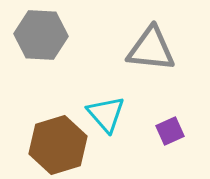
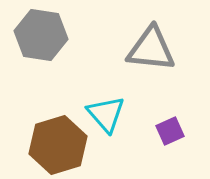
gray hexagon: rotated 6 degrees clockwise
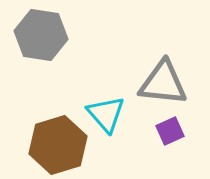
gray triangle: moved 12 px right, 34 px down
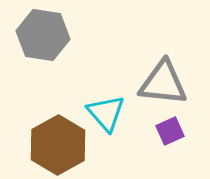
gray hexagon: moved 2 px right
cyan triangle: moved 1 px up
brown hexagon: rotated 12 degrees counterclockwise
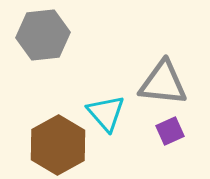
gray hexagon: rotated 15 degrees counterclockwise
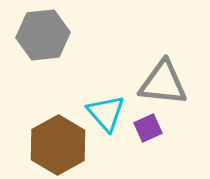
purple square: moved 22 px left, 3 px up
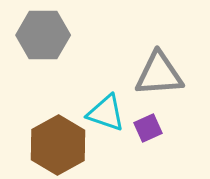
gray hexagon: rotated 6 degrees clockwise
gray triangle: moved 4 px left, 9 px up; rotated 10 degrees counterclockwise
cyan triangle: rotated 30 degrees counterclockwise
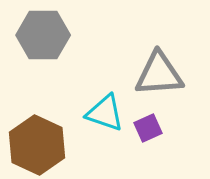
cyan triangle: moved 1 px left
brown hexagon: moved 21 px left; rotated 6 degrees counterclockwise
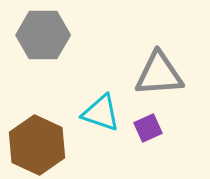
cyan triangle: moved 4 px left
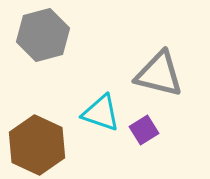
gray hexagon: rotated 15 degrees counterclockwise
gray triangle: rotated 18 degrees clockwise
purple square: moved 4 px left, 2 px down; rotated 8 degrees counterclockwise
